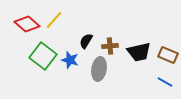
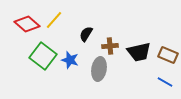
black semicircle: moved 7 px up
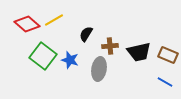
yellow line: rotated 18 degrees clockwise
